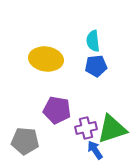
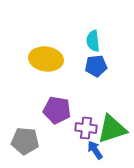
purple cross: rotated 20 degrees clockwise
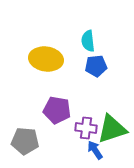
cyan semicircle: moved 5 px left
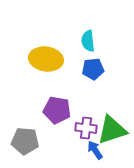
blue pentagon: moved 3 px left, 3 px down
green triangle: moved 1 px down
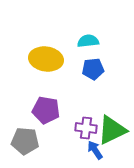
cyan semicircle: rotated 90 degrees clockwise
purple pentagon: moved 11 px left
green triangle: rotated 8 degrees counterclockwise
